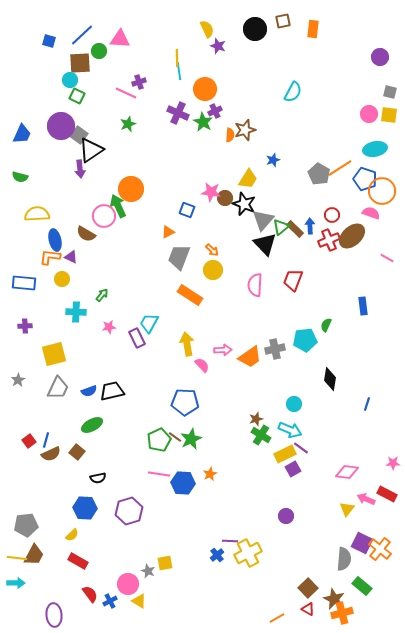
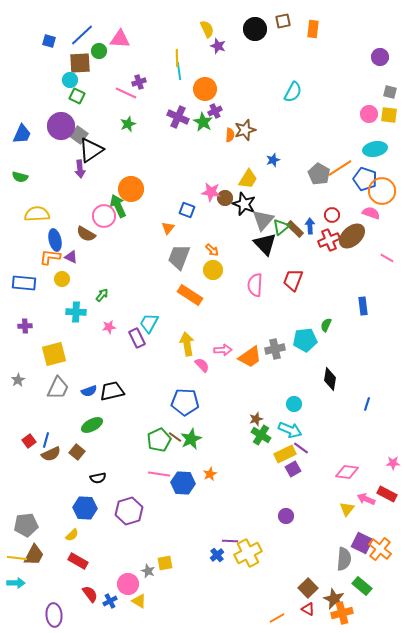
purple cross at (178, 113): moved 4 px down
orange triangle at (168, 232): moved 4 px up; rotated 24 degrees counterclockwise
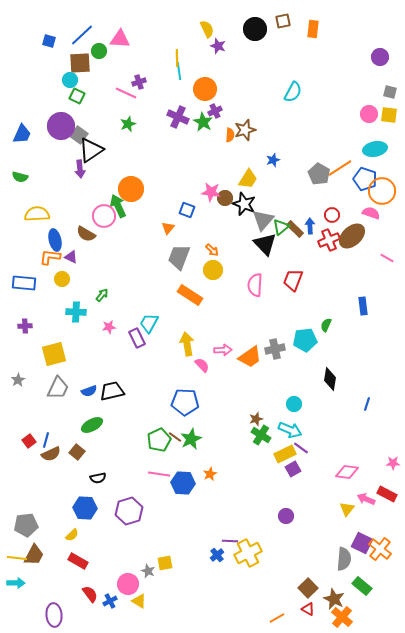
orange cross at (342, 613): moved 4 px down; rotated 35 degrees counterclockwise
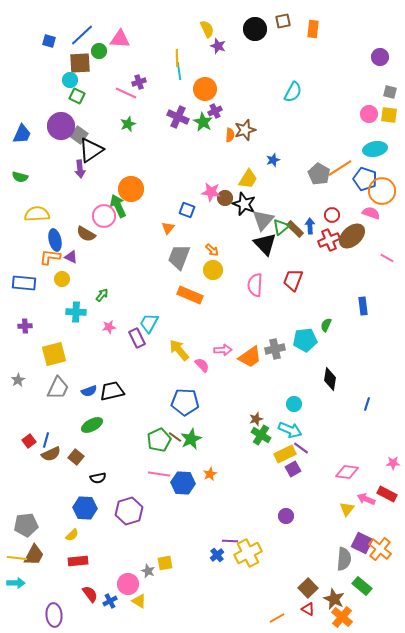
orange rectangle at (190, 295): rotated 10 degrees counterclockwise
yellow arrow at (187, 344): moved 8 px left, 6 px down; rotated 30 degrees counterclockwise
brown square at (77, 452): moved 1 px left, 5 px down
red rectangle at (78, 561): rotated 36 degrees counterclockwise
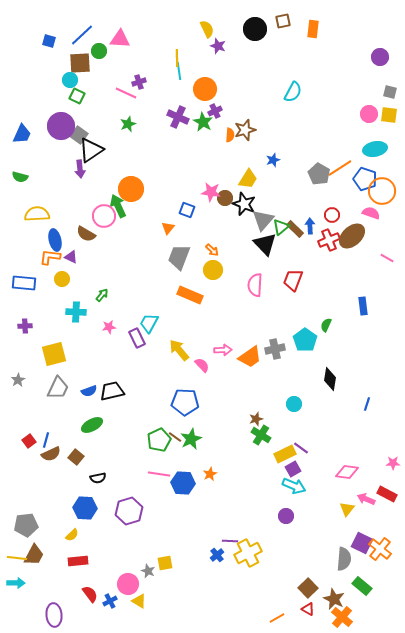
cyan pentagon at (305, 340): rotated 30 degrees counterclockwise
cyan arrow at (290, 430): moved 4 px right, 56 px down
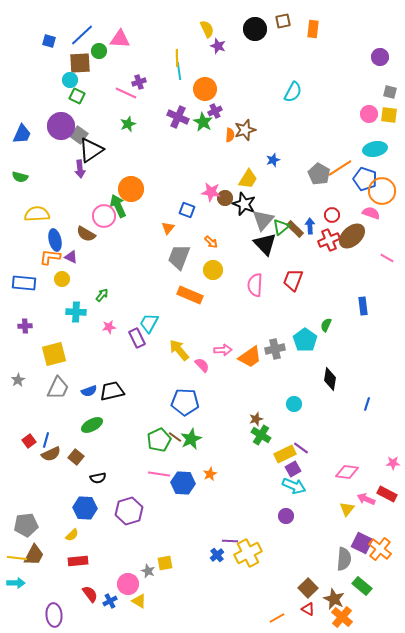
orange arrow at (212, 250): moved 1 px left, 8 px up
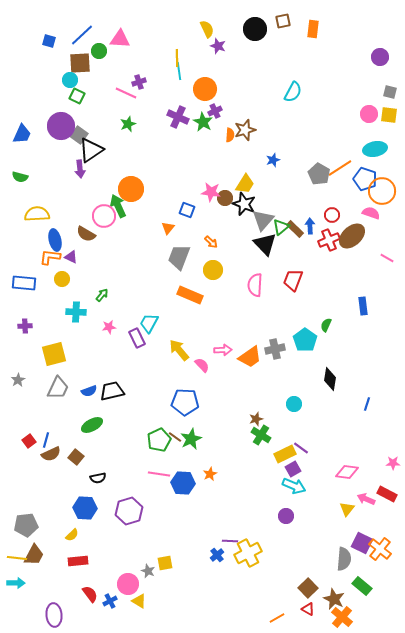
yellow trapezoid at (248, 179): moved 3 px left, 5 px down
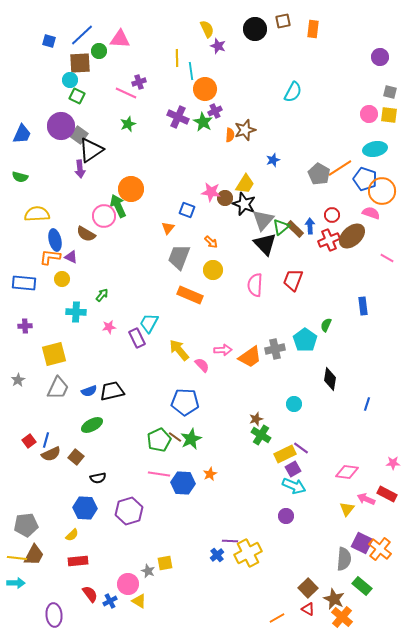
cyan line at (179, 71): moved 12 px right
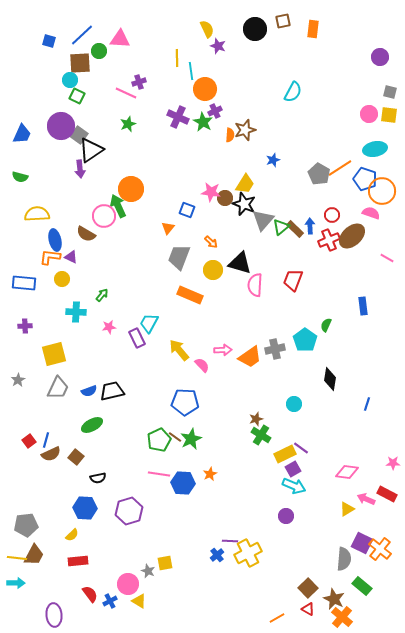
black triangle at (265, 244): moved 25 px left, 19 px down; rotated 30 degrees counterclockwise
yellow triangle at (347, 509): rotated 21 degrees clockwise
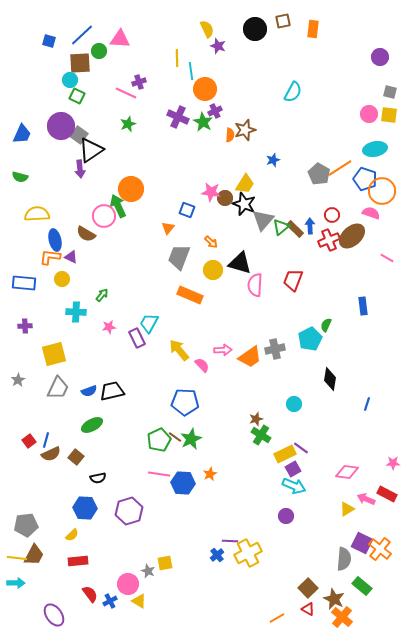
cyan pentagon at (305, 340): moved 5 px right, 1 px up; rotated 10 degrees clockwise
purple ellipse at (54, 615): rotated 30 degrees counterclockwise
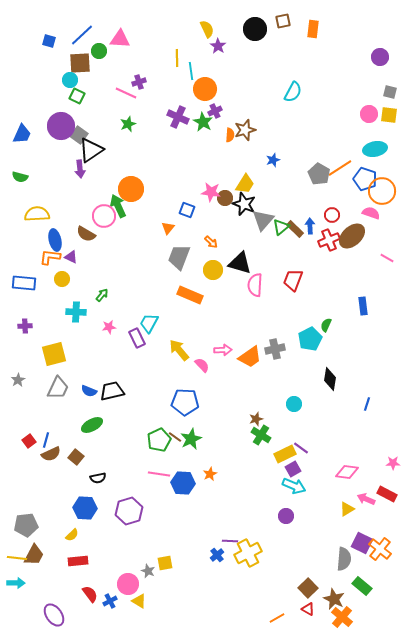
purple star at (218, 46): rotated 14 degrees clockwise
blue semicircle at (89, 391): rotated 42 degrees clockwise
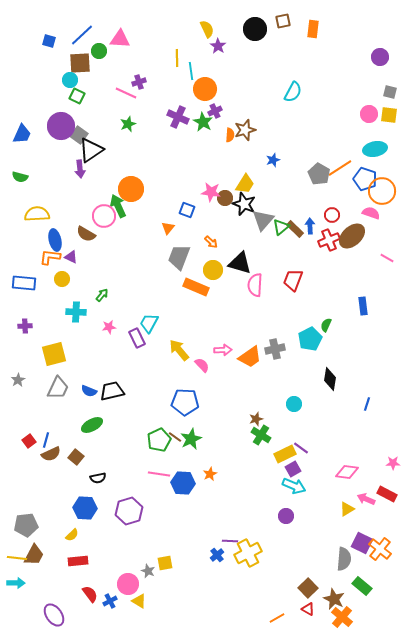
orange rectangle at (190, 295): moved 6 px right, 8 px up
